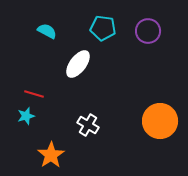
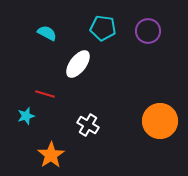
cyan semicircle: moved 2 px down
red line: moved 11 px right
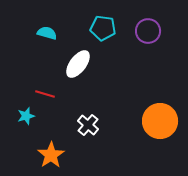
cyan semicircle: rotated 12 degrees counterclockwise
white cross: rotated 10 degrees clockwise
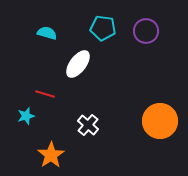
purple circle: moved 2 px left
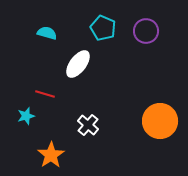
cyan pentagon: rotated 15 degrees clockwise
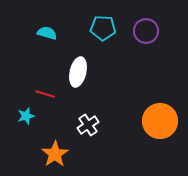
cyan pentagon: rotated 20 degrees counterclockwise
white ellipse: moved 8 px down; rotated 24 degrees counterclockwise
white cross: rotated 15 degrees clockwise
orange star: moved 4 px right, 1 px up
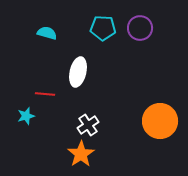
purple circle: moved 6 px left, 3 px up
red line: rotated 12 degrees counterclockwise
orange star: moved 26 px right
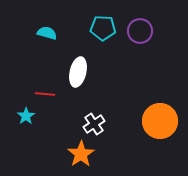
purple circle: moved 3 px down
cyan star: rotated 18 degrees counterclockwise
white cross: moved 6 px right, 1 px up
